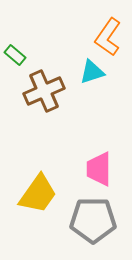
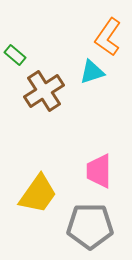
brown cross: rotated 9 degrees counterclockwise
pink trapezoid: moved 2 px down
gray pentagon: moved 3 px left, 6 px down
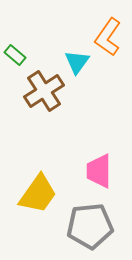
cyan triangle: moved 15 px left, 10 px up; rotated 36 degrees counterclockwise
gray pentagon: rotated 6 degrees counterclockwise
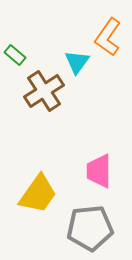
gray pentagon: moved 2 px down
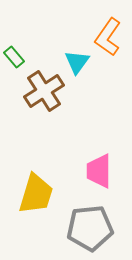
green rectangle: moved 1 px left, 2 px down; rotated 10 degrees clockwise
yellow trapezoid: moved 2 px left; rotated 18 degrees counterclockwise
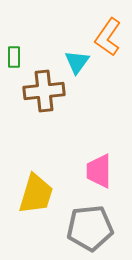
green rectangle: rotated 40 degrees clockwise
brown cross: rotated 27 degrees clockwise
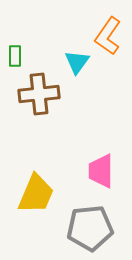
orange L-shape: moved 1 px up
green rectangle: moved 1 px right, 1 px up
brown cross: moved 5 px left, 3 px down
pink trapezoid: moved 2 px right
yellow trapezoid: rotated 6 degrees clockwise
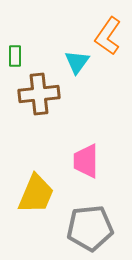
pink trapezoid: moved 15 px left, 10 px up
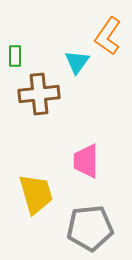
yellow trapezoid: rotated 39 degrees counterclockwise
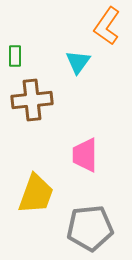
orange L-shape: moved 1 px left, 10 px up
cyan triangle: moved 1 px right
brown cross: moved 7 px left, 6 px down
pink trapezoid: moved 1 px left, 6 px up
yellow trapezoid: rotated 36 degrees clockwise
